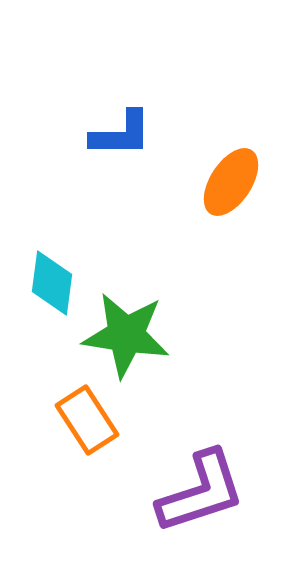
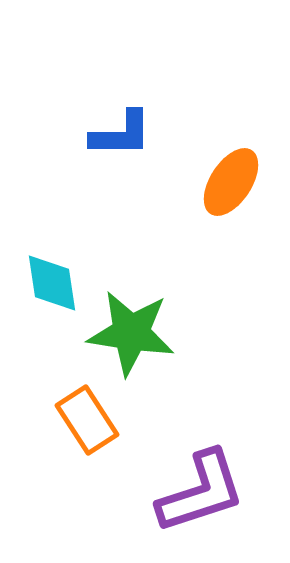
cyan diamond: rotated 16 degrees counterclockwise
green star: moved 5 px right, 2 px up
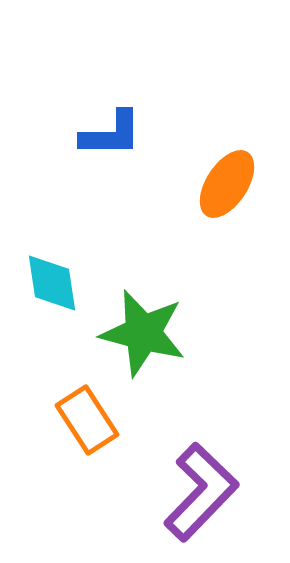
blue L-shape: moved 10 px left
orange ellipse: moved 4 px left, 2 px down
green star: moved 12 px right; rotated 6 degrees clockwise
purple L-shape: rotated 28 degrees counterclockwise
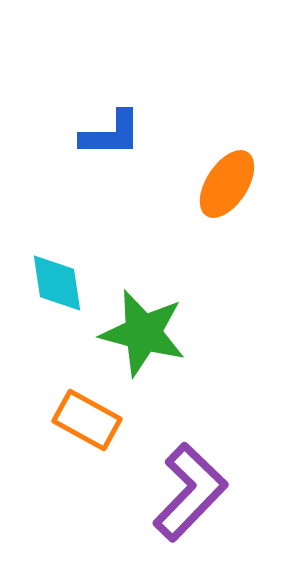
cyan diamond: moved 5 px right
orange rectangle: rotated 28 degrees counterclockwise
purple L-shape: moved 11 px left
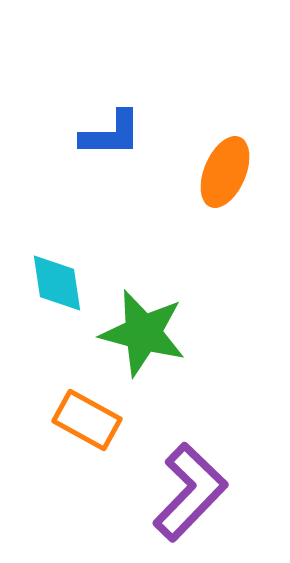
orange ellipse: moved 2 px left, 12 px up; rotated 10 degrees counterclockwise
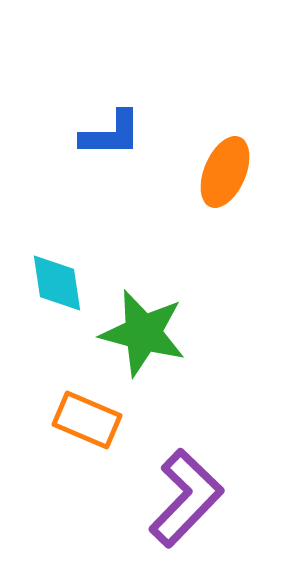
orange rectangle: rotated 6 degrees counterclockwise
purple L-shape: moved 4 px left, 6 px down
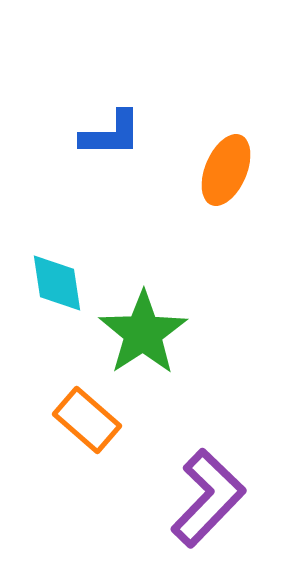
orange ellipse: moved 1 px right, 2 px up
green star: rotated 24 degrees clockwise
orange rectangle: rotated 18 degrees clockwise
purple L-shape: moved 22 px right
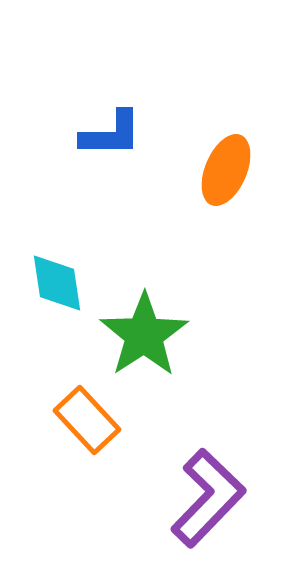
green star: moved 1 px right, 2 px down
orange rectangle: rotated 6 degrees clockwise
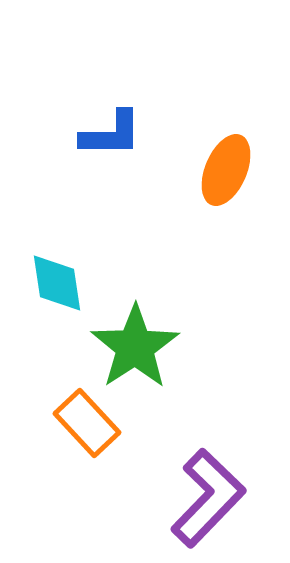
green star: moved 9 px left, 12 px down
orange rectangle: moved 3 px down
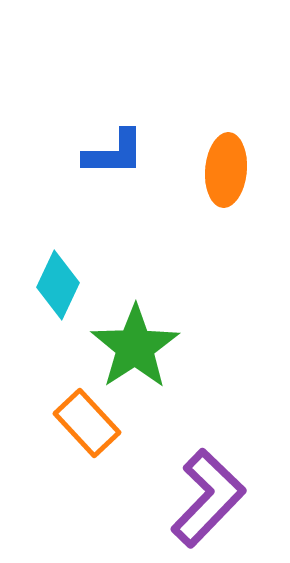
blue L-shape: moved 3 px right, 19 px down
orange ellipse: rotated 18 degrees counterclockwise
cyan diamond: moved 1 px right, 2 px down; rotated 34 degrees clockwise
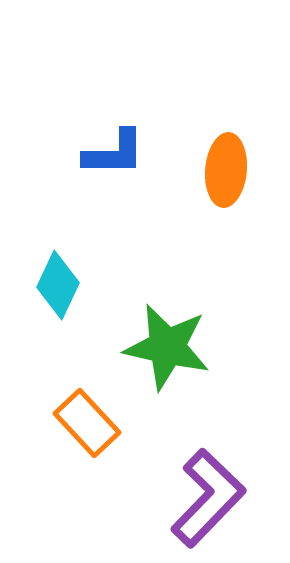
green star: moved 32 px right; rotated 26 degrees counterclockwise
